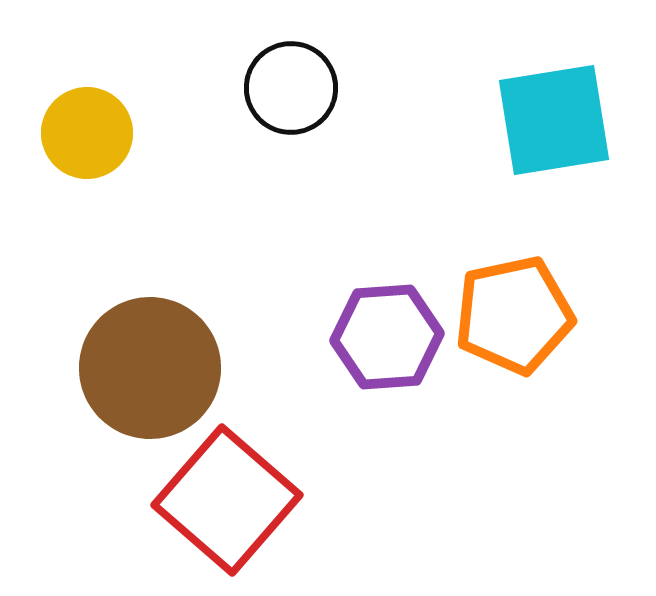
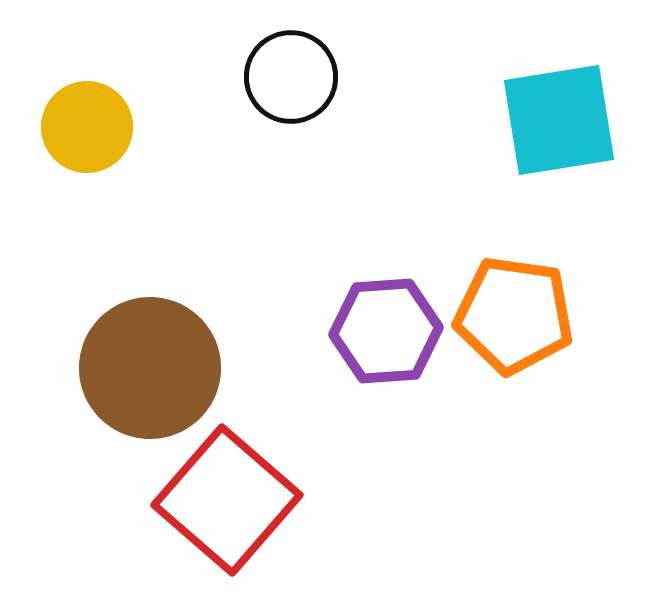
black circle: moved 11 px up
cyan square: moved 5 px right
yellow circle: moved 6 px up
orange pentagon: rotated 20 degrees clockwise
purple hexagon: moved 1 px left, 6 px up
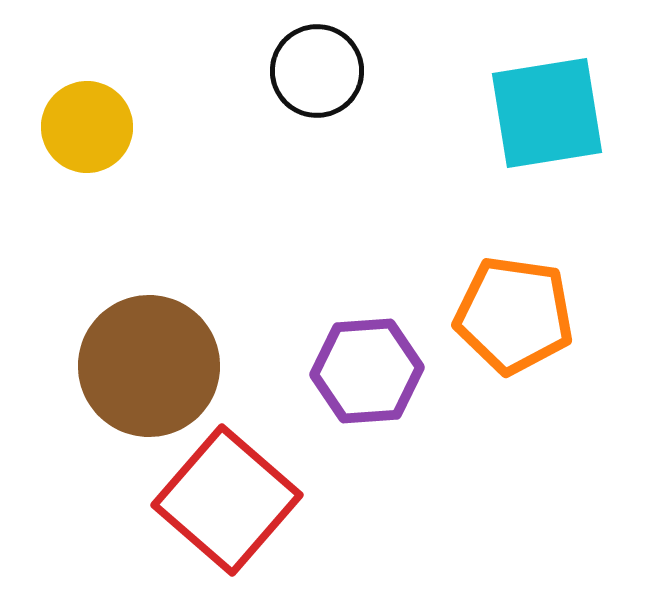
black circle: moved 26 px right, 6 px up
cyan square: moved 12 px left, 7 px up
purple hexagon: moved 19 px left, 40 px down
brown circle: moved 1 px left, 2 px up
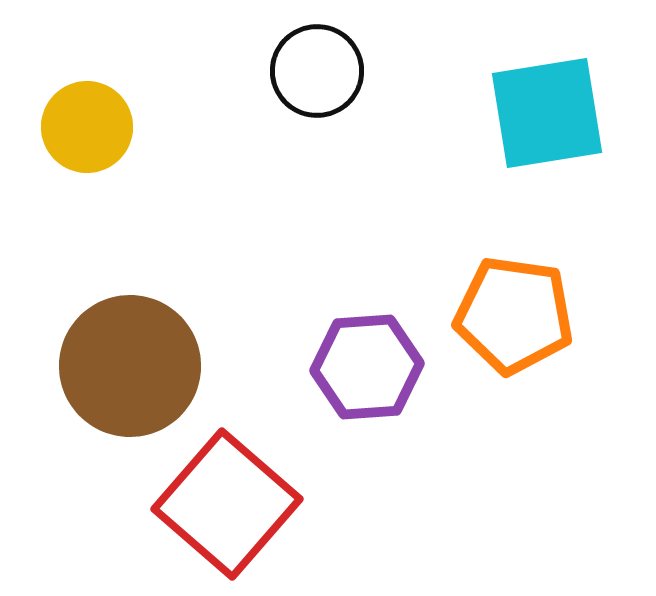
brown circle: moved 19 px left
purple hexagon: moved 4 px up
red square: moved 4 px down
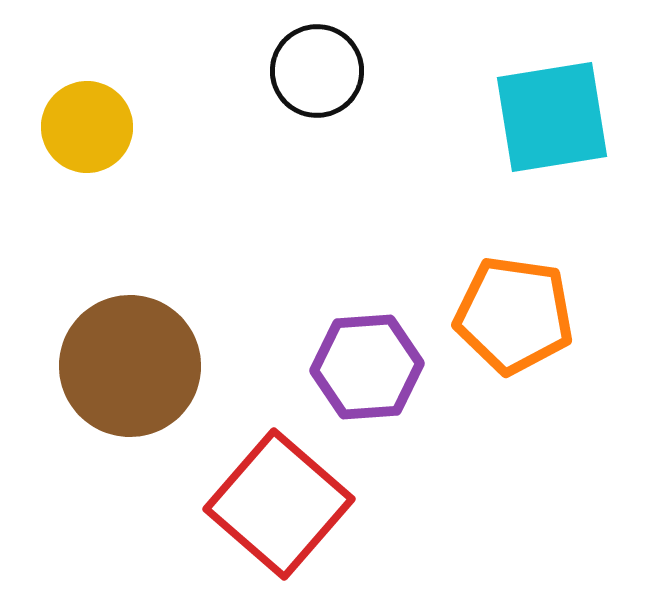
cyan square: moved 5 px right, 4 px down
red square: moved 52 px right
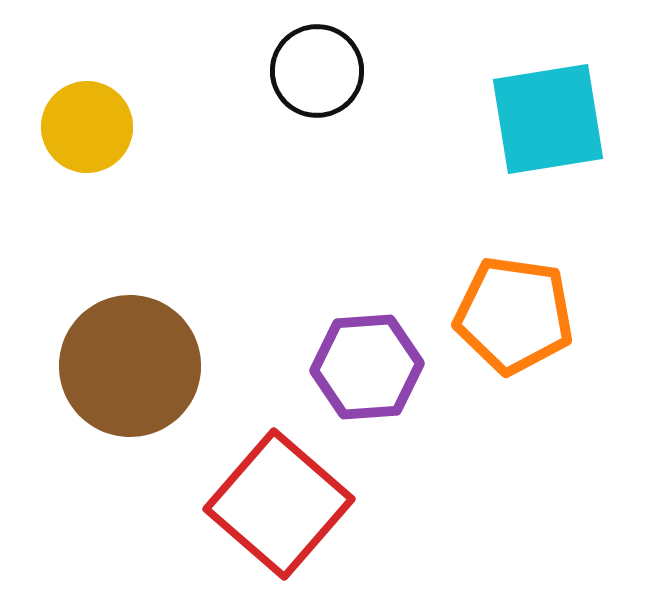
cyan square: moved 4 px left, 2 px down
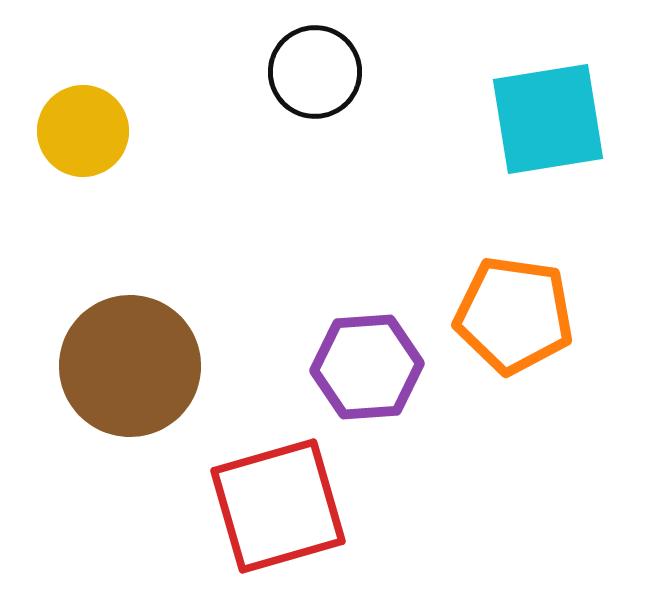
black circle: moved 2 px left, 1 px down
yellow circle: moved 4 px left, 4 px down
red square: moved 1 px left, 2 px down; rotated 33 degrees clockwise
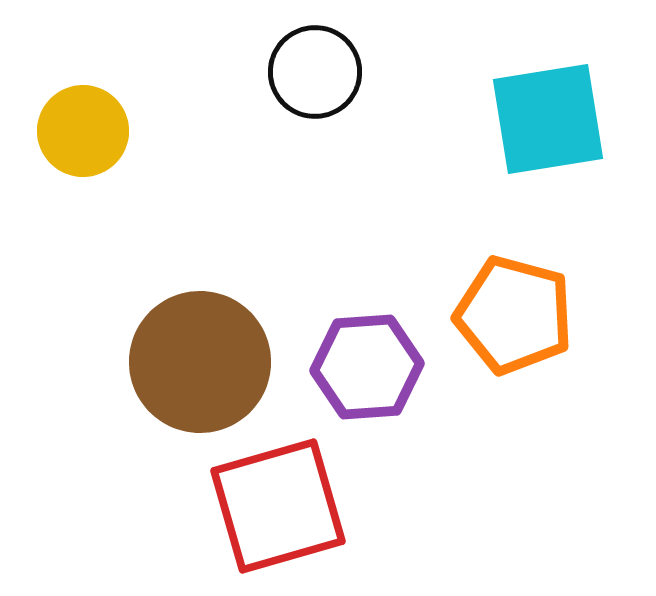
orange pentagon: rotated 7 degrees clockwise
brown circle: moved 70 px right, 4 px up
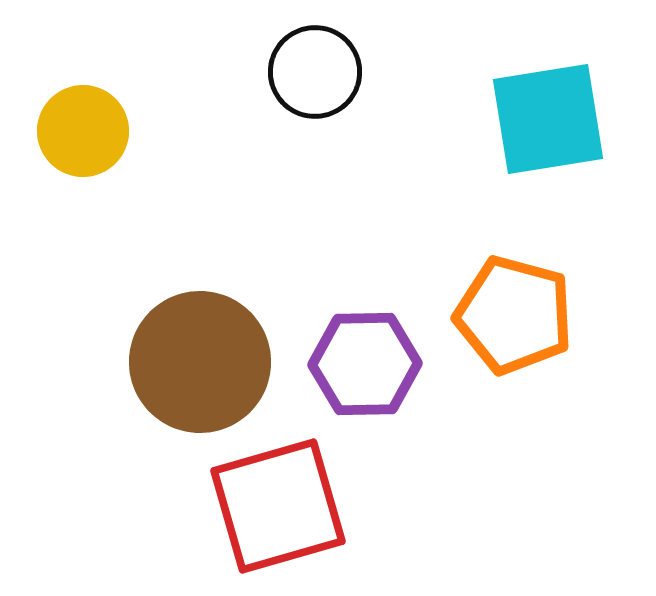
purple hexagon: moved 2 px left, 3 px up; rotated 3 degrees clockwise
